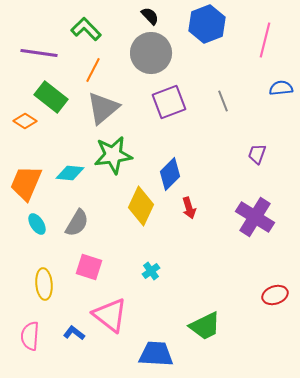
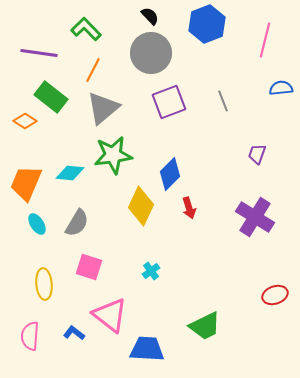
blue trapezoid: moved 9 px left, 5 px up
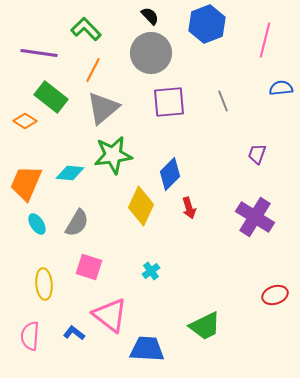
purple square: rotated 16 degrees clockwise
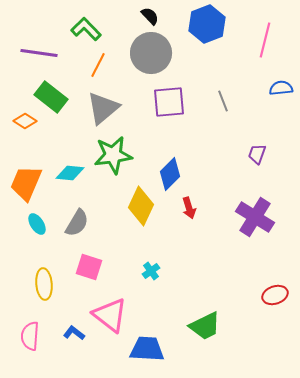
orange line: moved 5 px right, 5 px up
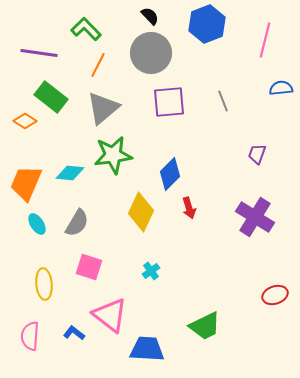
yellow diamond: moved 6 px down
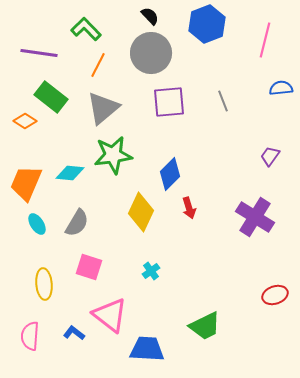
purple trapezoid: moved 13 px right, 2 px down; rotated 15 degrees clockwise
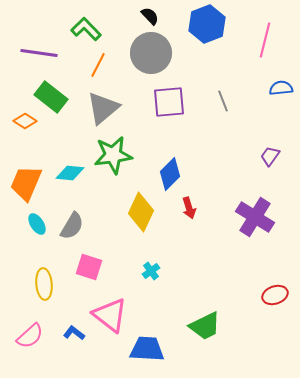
gray semicircle: moved 5 px left, 3 px down
pink semicircle: rotated 136 degrees counterclockwise
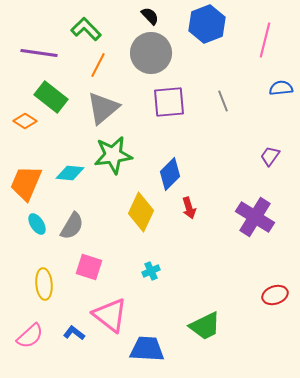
cyan cross: rotated 12 degrees clockwise
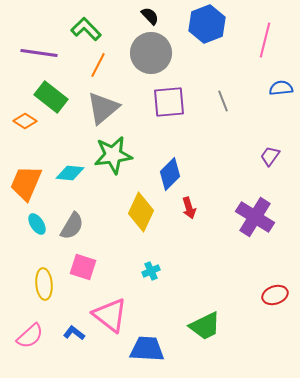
pink square: moved 6 px left
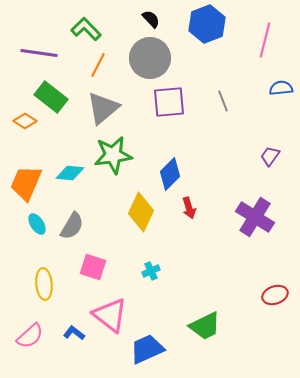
black semicircle: moved 1 px right, 3 px down
gray circle: moved 1 px left, 5 px down
pink square: moved 10 px right
blue trapezoid: rotated 27 degrees counterclockwise
